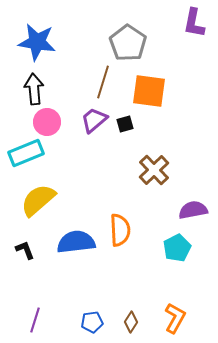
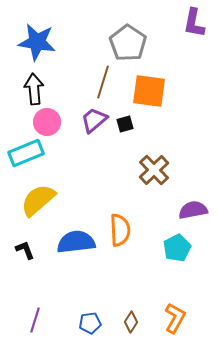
blue pentagon: moved 2 px left, 1 px down
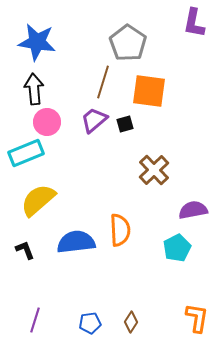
orange L-shape: moved 22 px right; rotated 20 degrees counterclockwise
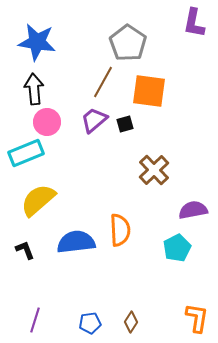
brown line: rotated 12 degrees clockwise
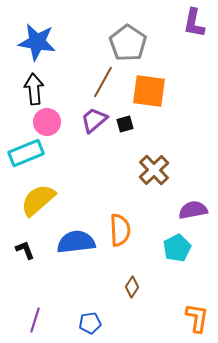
brown diamond: moved 1 px right, 35 px up
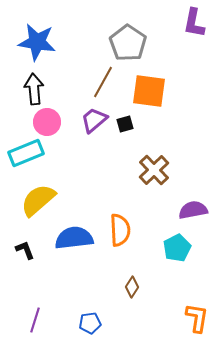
blue semicircle: moved 2 px left, 4 px up
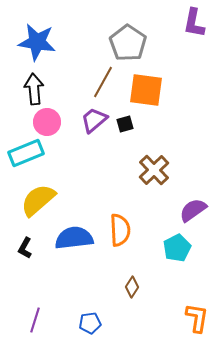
orange square: moved 3 px left, 1 px up
purple semicircle: rotated 24 degrees counterclockwise
black L-shape: moved 2 px up; rotated 130 degrees counterclockwise
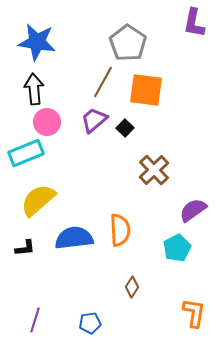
black square: moved 4 px down; rotated 30 degrees counterclockwise
black L-shape: rotated 125 degrees counterclockwise
orange L-shape: moved 3 px left, 5 px up
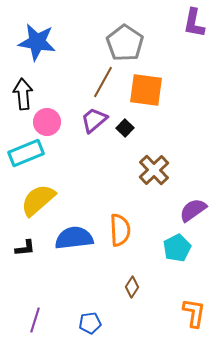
gray pentagon: moved 3 px left
black arrow: moved 11 px left, 5 px down
